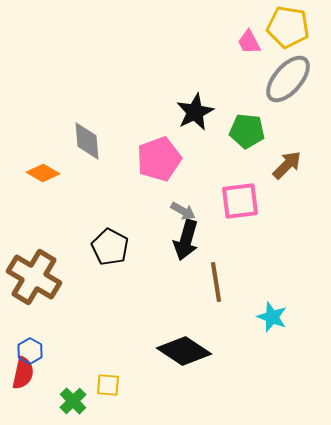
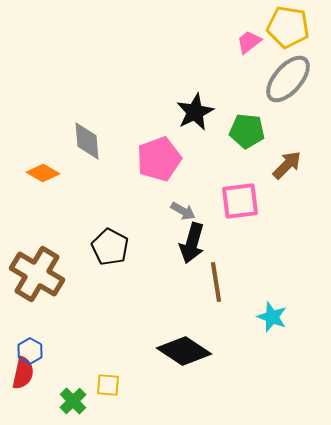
pink trapezoid: rotated 80 degrees clockwise
black arrow: moved 6 px right, 3 px down
brown cross: moved 3 px right, 3 px up
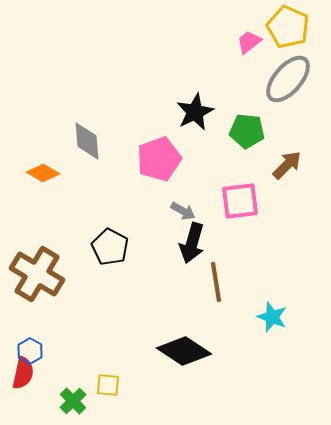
yellow pentagon: rotated 15 degrees clockwise
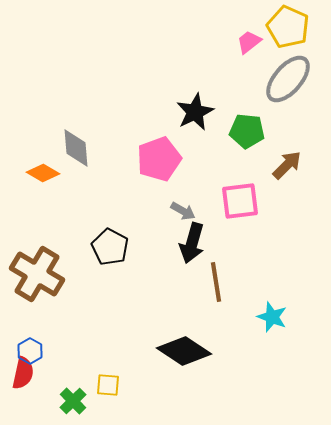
gray diamond: moved 11 px left, 7 px down
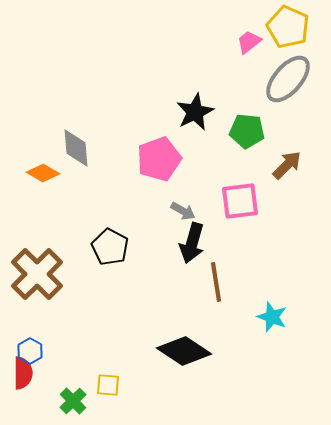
brown cross: rotated 14 degrees clockwise
red semicircle: rotated 12 degrees counterclockwise
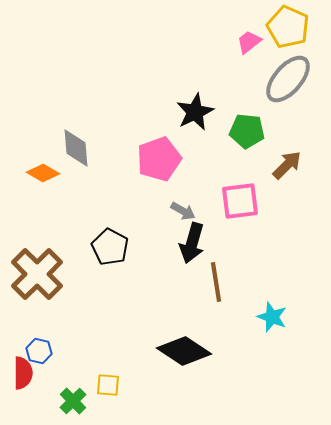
blue hexagon: moved 9 px right; rotated 15 degrees counterclockwise
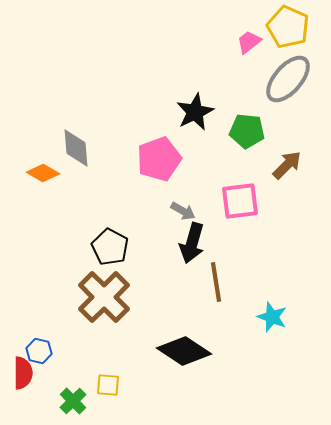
brown cross: moved 67 px right, 23 px down
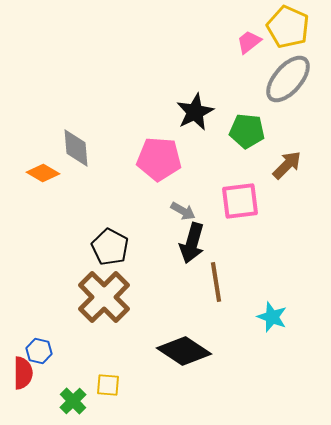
pink pentagon: rotated 24 degrees clockwise
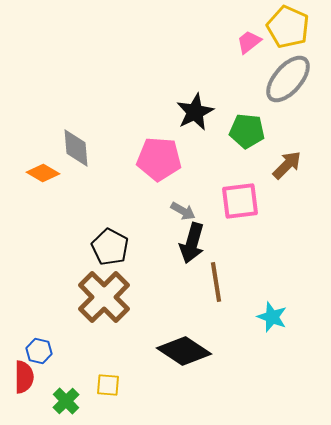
red semicircle: moved 1 px right, 4 px down
green cross: moved 7 px left
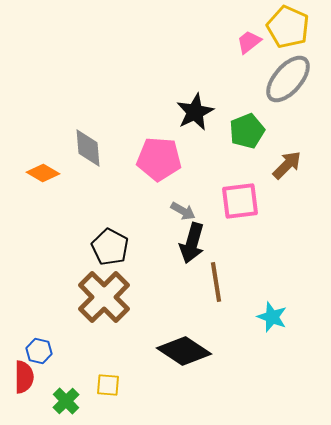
green pentagon: rotated 28 degrees counterclockwise
gray diamond: moved 12 px right
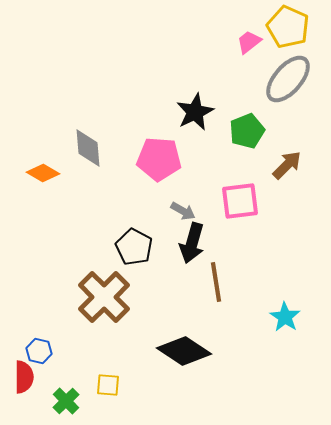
black pentagon: moved 24 px right
cyan star: moved 13 px right; rotated 12 degrees clockwise
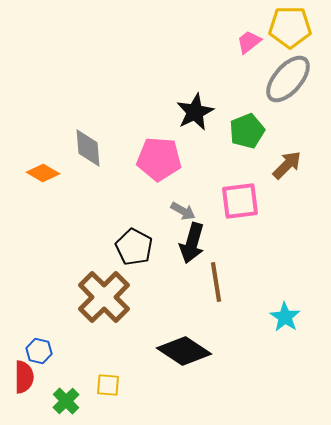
yellow pentagon: moved 2 px right; rotated 24 degrees counterclockwise
